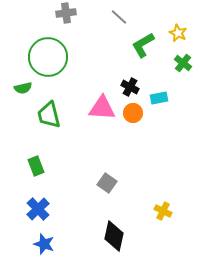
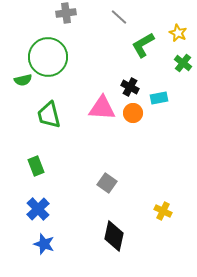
green semicircle: moved 8 px up
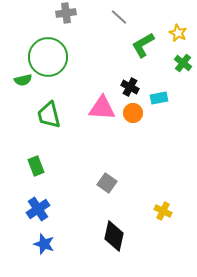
blue cross: rotated 10 degrees clockwise
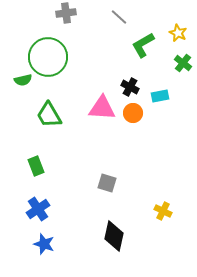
cyan rectangle: moved 1 px right, 2 px up
green trapezoid: rotated 16 degrees counterclockwise
gray square: rotated 18 degrees counterclockwise
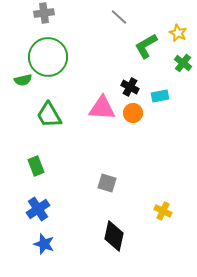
gray cross: moved 22 px left
green L-shape: moved 3 px right, 1 px down
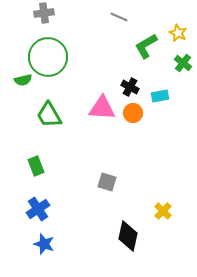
gray line: rotated 18 degrees counterclockwise
gray square: moved 1 px up
yellow cross: rotated 18 degrees clockwise
black diamond: moved 14 px right
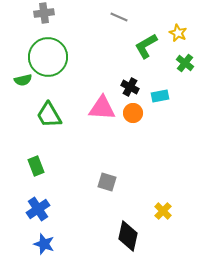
green cross: moved 2 px right
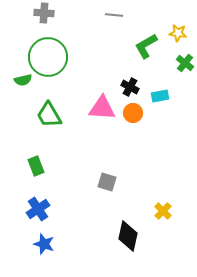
gray cross: rotated 12 degrees clockwise
gray line: moved 5 px left, 2 px up; rotated 18 degrees counterclockwise
yellow star: rotated 18 degrees counterclockwise
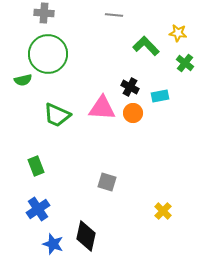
green L-shape: rotated 76 degrees clockwise
green circle: moved 3 px up
green trapezoid: moved 8 px right; rotated 36 degrees counterclockwise
black diamond: moved 42 px left
blue star: moved 9 px right
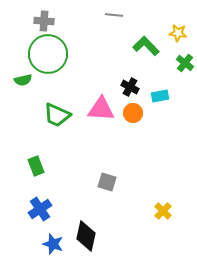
gray cross: moved 8 px down
pink triangle: moved 1 px left, 1 px down
blue cross: moved 2 px right
